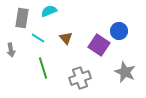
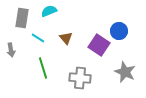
gray cross: rotated 25 degrees clockwise
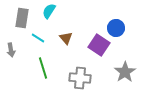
cyan semicircle: rotated 35 degrees counterclockwise
blue circle: moved 3 px left, 3 px up
gray star: rotated 15 degrees clockwise
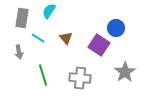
gray arrow: moved 8 px right, 2 px down
green line: moved 7 px down
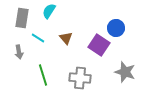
gray star: rotated 20 degrees counterclockwise
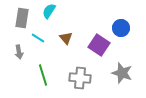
blue circle: moved 5 px right
gray star: moved 3 px left, 1 px down
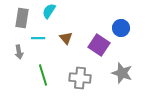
cyan line: rotated 32 degrees counterclockwise
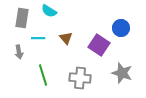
cyan semicircle: rotated 91 degrees counterclockwise
